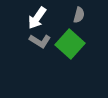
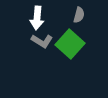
white arrow: rotated 30 degrees counterclockwise
gray L-shape: moved 2 px right
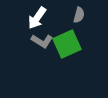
white arrow: rotated 30 degrees clockwise
green square: moved 3 px left; rotated 24 degrees clockwise
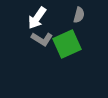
gray L-shape: moved 2 px up
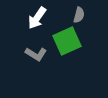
gray L-shape: moved 6 px left, 15 px down
green square: moved 3 px up
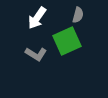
gray semicircle: moved 1 px left
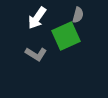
green square: moved 1 px left, 5 px up
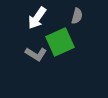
gray semicircle: moved 1 px left, 1 px down
green square: moved 6 px left, 6 px down
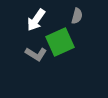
white arrow: moved 1 px left, 2 px down
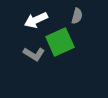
white arrow: rotated 30 degrees clockwise
gray L-shape: moved 2 px left
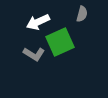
gray semicircle: moved 5 px right, 2 px up
white arrow: moved 2 px right, 2 px down
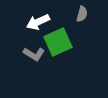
green square: moved 2 px left
